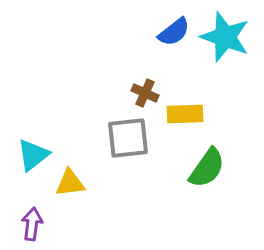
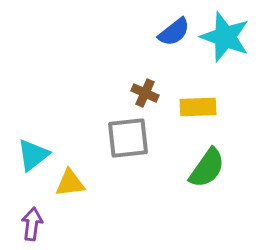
yellow rectangle: moved 13 px right, 7 px up
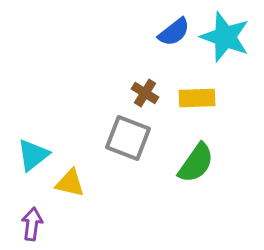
brown cross: rotated 8 degrees clockwise
yellow rectangle: moved 1 px left, 9 px up
gray square: rotated 27 degrees clockwise
green semicircle: moved 11 px left, 5 px up
yellow triangle: rotated 20 degrees clockwise
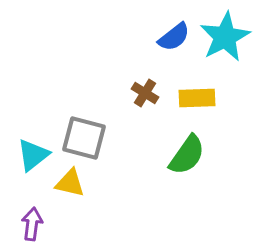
blue semicircle: moved 5 px down
cyan star: rotated 24 degrees clockwise
gray square: moved 44 px left; rotated 6 degrees counterclockwise
green semicircle: moved 9 px left, 8 px up
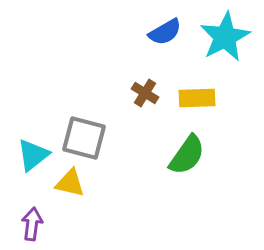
blue semicircle: moved 9 px left, 5 px up; rotated 8 degrees clockwise
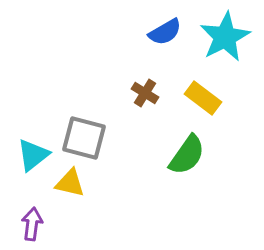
yellow rectangle: moved 6 px right; rotated 39 degrees clockwise
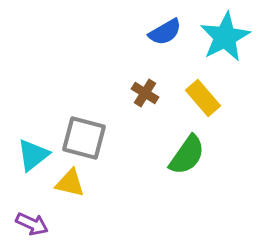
yellow rectangle: rotated 12 degrees clockwise
purple arrow: rotated 108 degrees clockwise
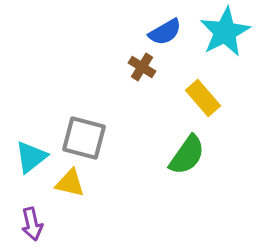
cyan star: moved 5 px up
brown cross: moved 3 px left, 26 px up
cyan triangle: moved 2 px left, 2 px down
purple arrow: rotated 52 degrees clockwise
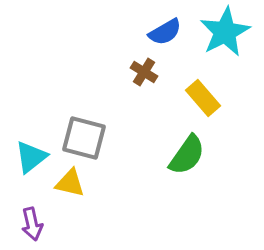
brown cross: moved 2 px right, 5 px down
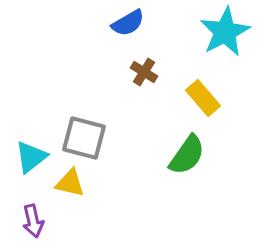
blue semicircle: moved 37 px left, 9 px up
purple arrow: moved 1 px right, 3 px up
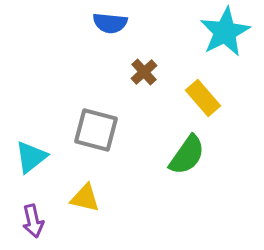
blue semicircle: moved 18 px left; rotated 36 degrees clockwise
brown cross: rotated 16 degrees clockwise
gray square: moved 12 px right, 8 px up
yellow triangle: moved 15 px right, 15 px down
